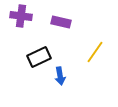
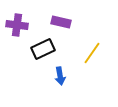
purple cross: moved 4 px left, 9 px down
yellow line: moved 3 px left, 1 px down
black rectangle: moved 4 px right, 8 px up
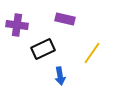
purple rectangle: moved 4 px right, 3 px up
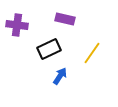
black rectangle: moved 6 px right
blue arrow: rotated 138 degrees counterclockwise
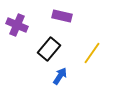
purple rectangle: moved 3 px left, 3 px up
purple cross: rotated 15 degrees clockwise
black rectangle: rotated 25 degrees counterclockwise
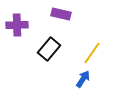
purple rectangle: moved 1 px left, 2 px up
purple cross: rotated 25 degrees counterclockwise
blue arrow: moved 23 px right, 3 px down
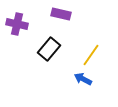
purple cross: moved 1 px up; rotated 15 degrees clockwise
yellow line: moved 1 px left, 2 px down
blue arrow: rotated 96 degrees counterclockwise
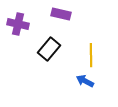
purple cross: moved 1 px right
yellow line: rotated 35 degrees counterclockwise
blue arrow: moved 2 px right, 2 px down
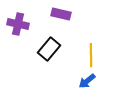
blue arrow: moved 2 px right; rotated 66 degrees counterclockwise
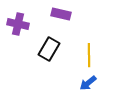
black rectangle: rotated 10 degrees counterclockwise
yellow line: moved 2 px left
blue arrow: moved 1 px right, 2 px down
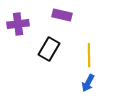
purple rectangle: moved 1 px right, 1 px down
purple cross: rotated 20 degrees counterclockwise
blue arrow: rotated 24 degrees counterclockwise
